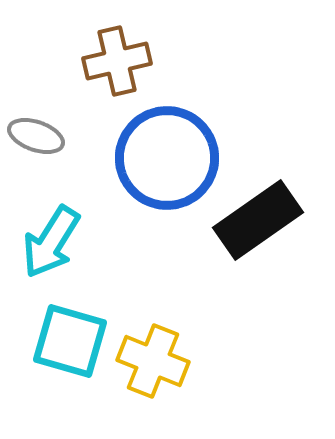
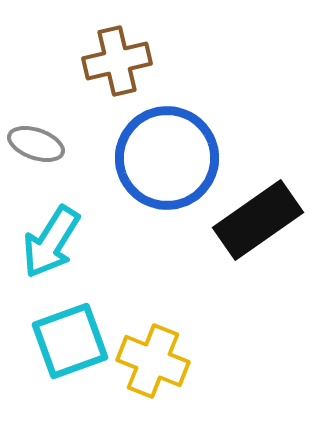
gray ellipse: moved 8 px down
cyan square: rotated 36 degrees counterclockwise
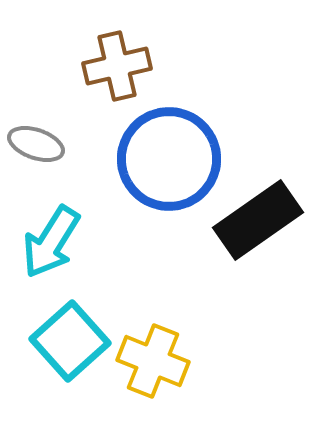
brown cross: moved 5 px down
blue circle: moved 2 px right, 1 px down
cyan square: rotated 22 degrees counterclockwise
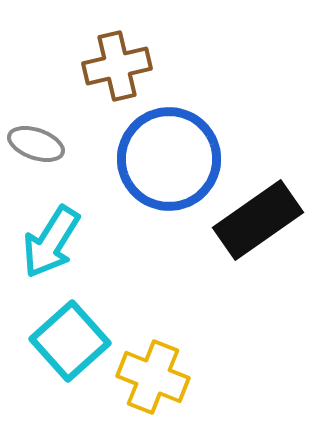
yellow cross: moved 16 px down
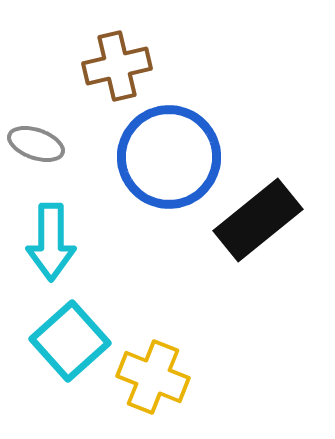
blue circle: moved 2 px up
black rectangle: rotated 4 degrees counterclockwise
cyan arrow: rotated 32 degrees counterclockwise
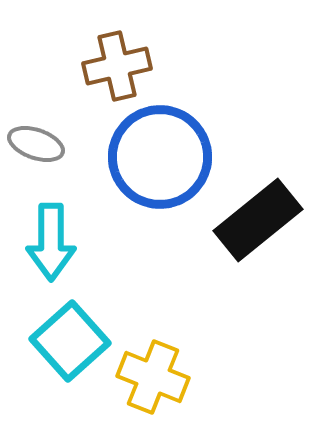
blue circle: moved 9 px left
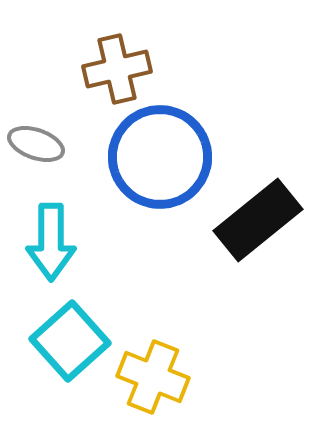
brown cross: moved 3 px down
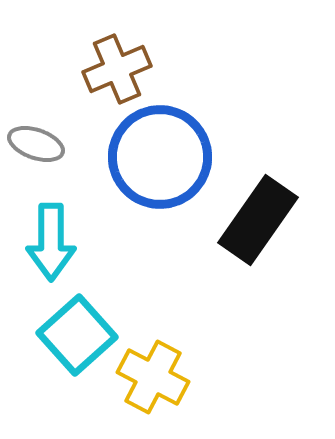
brown cross: rotated 10 degrees counterclockwise
black rectangle: rotated 16 degrees counterclockwise
cyan square: moved 7 px right, 6 px up
yellow cross: rotated 6 degrees clockwise
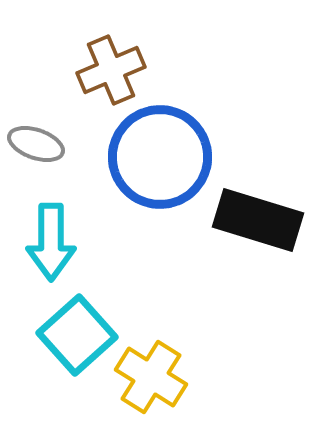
brown cross: moved 6 px left, 1 px down
black rectangle: rotated 72 degrees clockwise
yellow cross: moved 2 px left; rotated 4 degrees clockwise
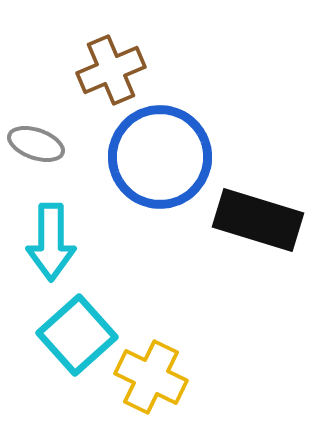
yellow cross: rotated 6 degrees counterclockwise
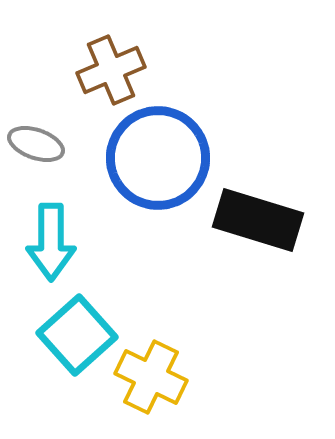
blue circle: moved 2 px left, 1 px down
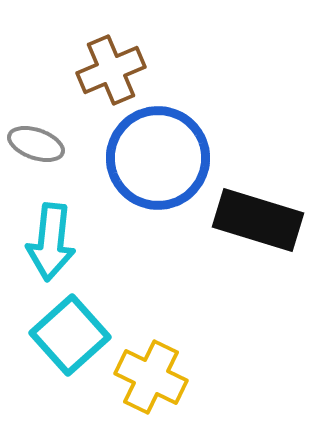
cyan arrow: rotated 6 degrees clockwise
cyan square: moved 7 px left
